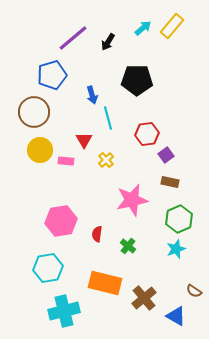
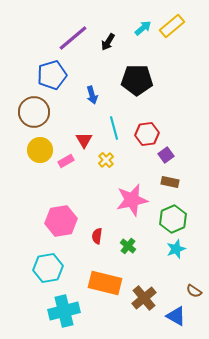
yellow rectangle: rotated 10 degrees clockwise
cyan line: moved 6 px right, 10 px down
pink rectangle: rotated 35 degrees counterclockwise
green hexagon: moved 6 px left
red semicircle: moved 2 px down
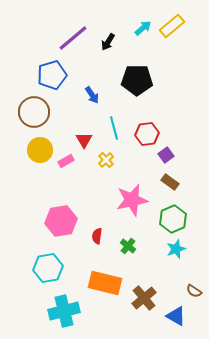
blue arrow: rotated 18 degrees counterclockwise
brown rectangle: rotated 24 degrees clockwise
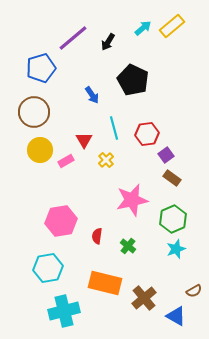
blue pentagon: moved 11 px left, 7 px up
black pentagon: moved 4 px left; rotated 24 degrees clockwise
brown rectangle: moved 2 px right, 4 px up
brown semicircle: rotated 63 degrees counterclockwise
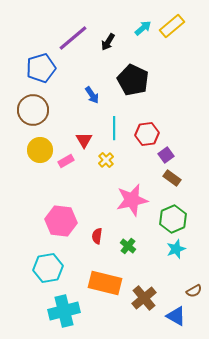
brown circle: moved 1 px left, 2 px up
cyan line: rotated 15 degrees clockwise
pink hexagon: rotated 16 degrees clockwise
